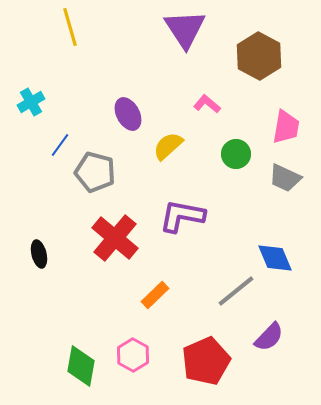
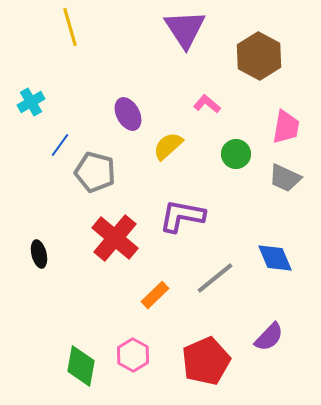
gray line: moved 21 px left, 13 px up
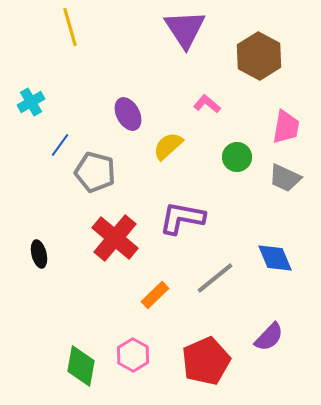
green circle: moved 1 px right, 3 px down
purple L-shape: moved 2 px down
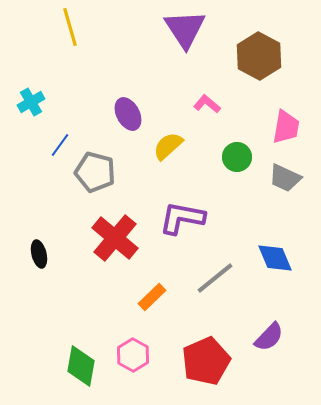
orange rectangle: moved 3 px left, 2 px down
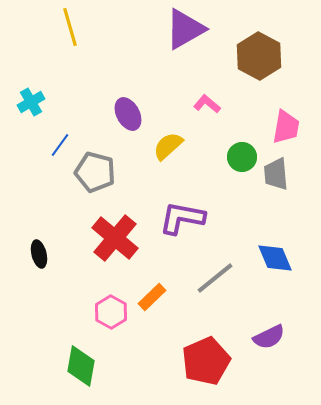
purple triangle: rotated 33 degrees clockwise
green circle: moved 5 px right
gray trapezoid: moved 9 px left, 4 px up; rotated 60 degrees clockwise
purple semicircle: rotated 20 degrees clockwise
pink hexagon: moved 22 px left, 43 px up
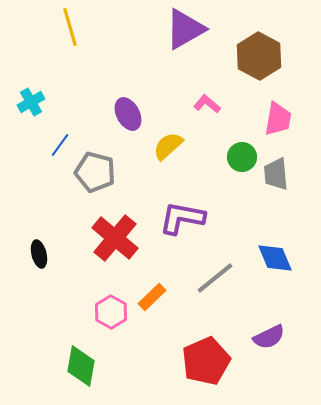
pink trapezoid: moved 8 px left, 8 px up
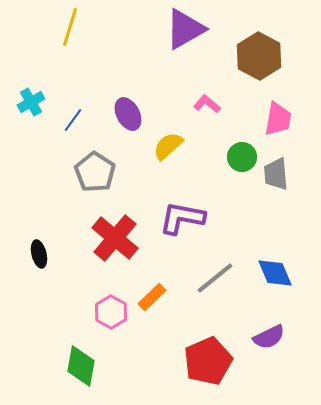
yellow line: rotated 33 degrees clockwise
blue line: moved 13 px right, 25 px up
gray pentagon: rotated 18 degrees clockwise
blue diamond: moved 15 px down
red pentagon: moved 2 px right
